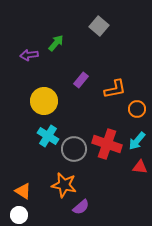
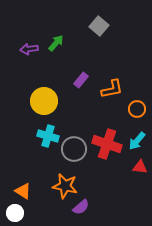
purple arrow: moved 6 px up
orange L-shape: moved 3 px left
cyan cross: rotated 15 degrees counterclockwise
orange star: moved 1 px right, 1 px down
white circle: moved 4 px left, 2 px up
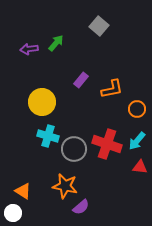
yellow circle: moved 2 px left, 1 px down
white circle: moved 2 px left
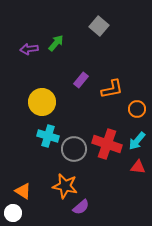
red triangle: moved 2 px left
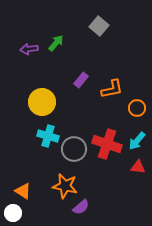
orange circle: moved 1 px up
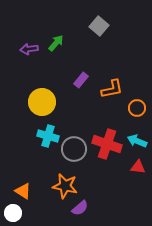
cyan arrow: rotated 72 degrees clockwise
purple semicircle: moved 1 px left, 1 px down
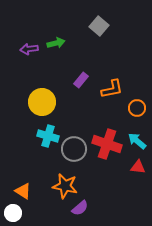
green arrow: rotated 36 degrees clockwise
cyan arrow: rotated 18 degrees clockwise
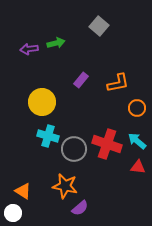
orange L-shape: moved 6 px right, 6 px up
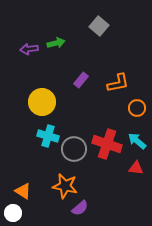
red triangle: moved 2 px left, 1 px down
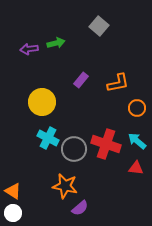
cyan cross: moved 2 px down; rotated 10 degrees clockwise
red cross: moved 1 px left
orange triangle: moved 10 px left
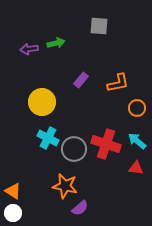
gray square: rotated 36 degrees counterclockwise
